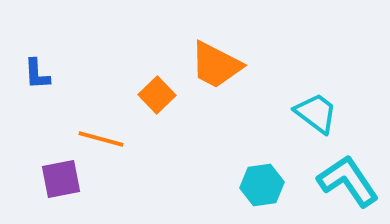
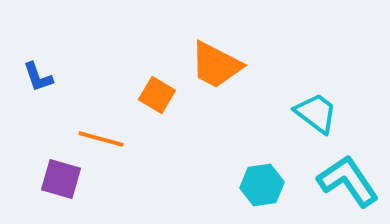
blue L-shape: moved 1 px right, 3 px down; rotated 16 degrees counterclockwise
orange square: rotated 15 degrees counterclockwise
purple square: rotated 27 degrees clockwise
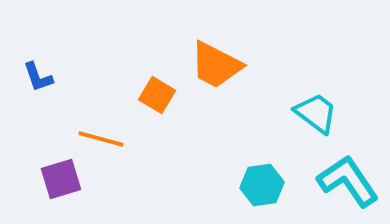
purple square: rotated 33 degrees counterclockwise
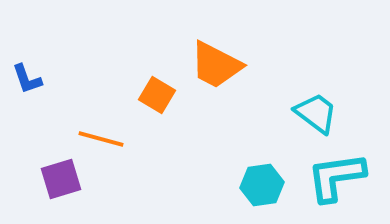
blue L-shape: moved 11 px left, 2 px down
cyan L-shape: moved 12 px left, 4 px up; rotated 64 degrees counterclockwise
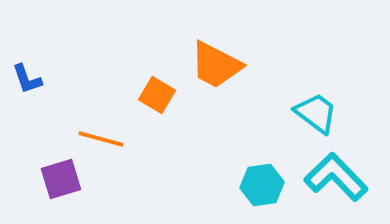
cyan L-shape: rotated 54 degrees clockwise
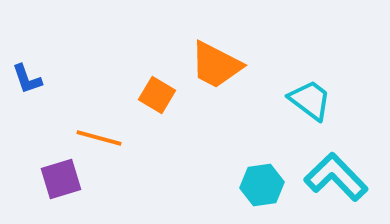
cyan trapezoid: moved 6 px left, 13 px up
orange line: moved 2 px left, 1 px up
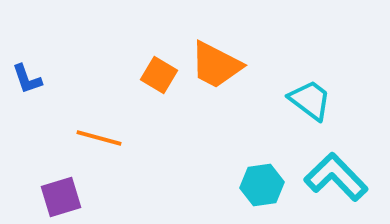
orange square: moved 2 px right, 20 px up
purple square: moved 18 px down
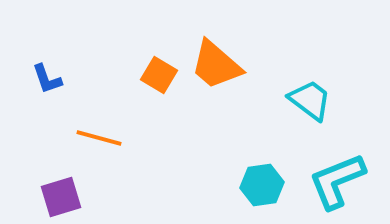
orange trapezoid: rotated 14 degrees clockwise
blue L-shape: moved 20 px right
cyan L-shape: moved 1 px right, 4 px down; rotated 68 degrees counterclockwise
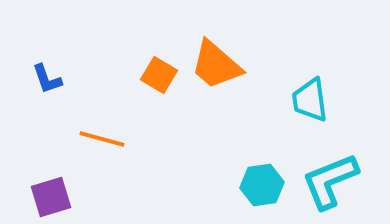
cyan trapezoid: rotated 135 degrees counterclockwise
orange line: moved 3 px right, 1 px down
cyan L-shape: moved 7 px left
purple square: moved 10 px left
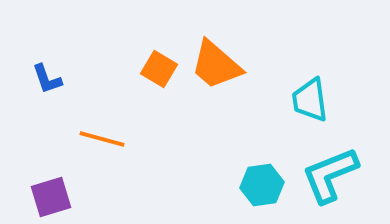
orange square: moved 6 px up
cyan L-shape: moved 6 px up
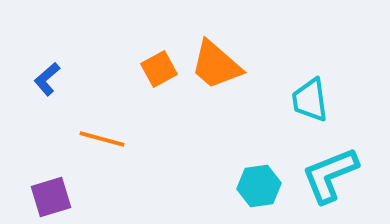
orange square: rotated 30 degrees clockwise
blue L-shape: rotated 68 degrees clockwise
cyan hexagon: moved 3 px left, 1 px down
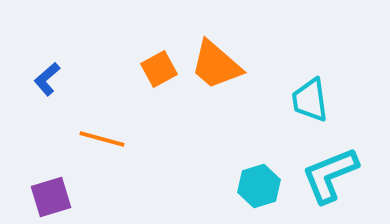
cyan hexagon: rotated 9 degrees counterclockwise
